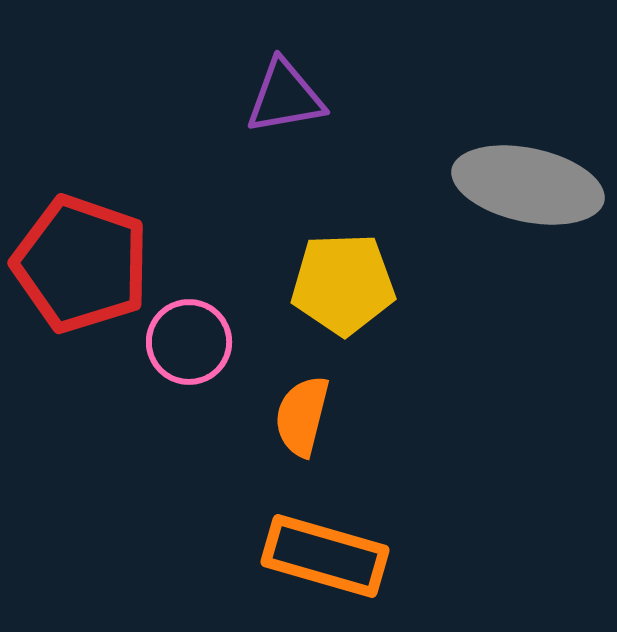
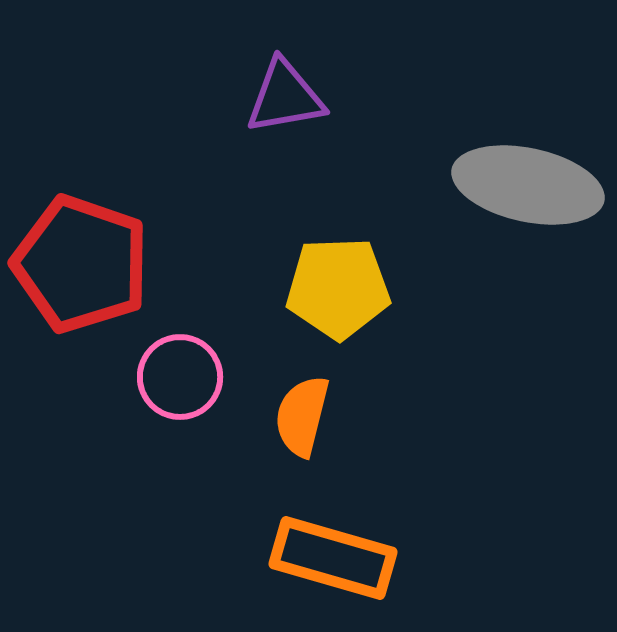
yellow pentagon: moved 5 px left, 4 px down
pink circle: moved 9 px left, 35 px down
orange rectangle: moved 8 px right, 2 px down
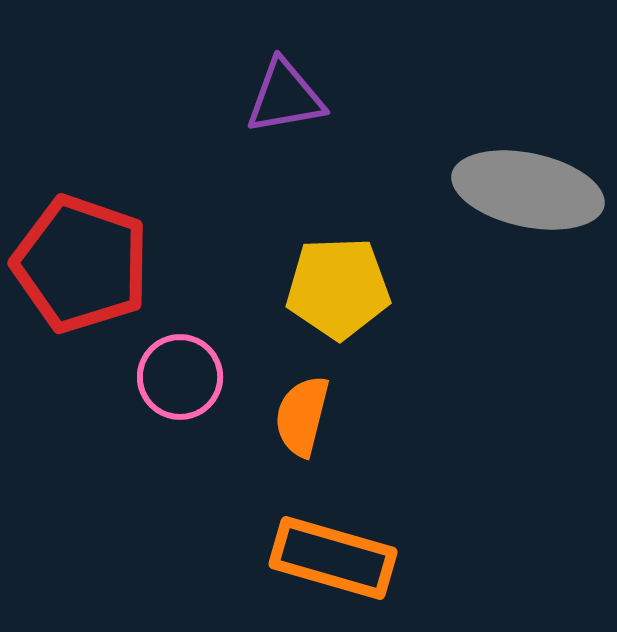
gray ellipse: moved 5 px down
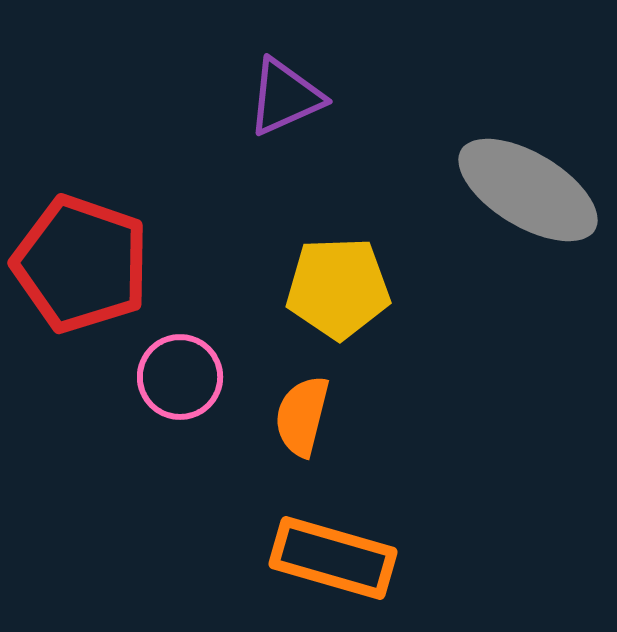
purple triangle: rotated 14 degrees counterclockwise
gray ellipse: rotated 19 degrees clockwise
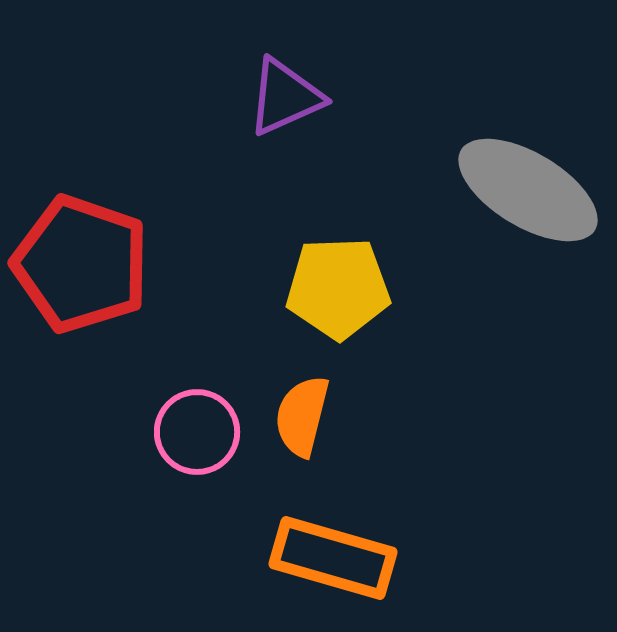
pink circle: moved 17 px right, 55 px down
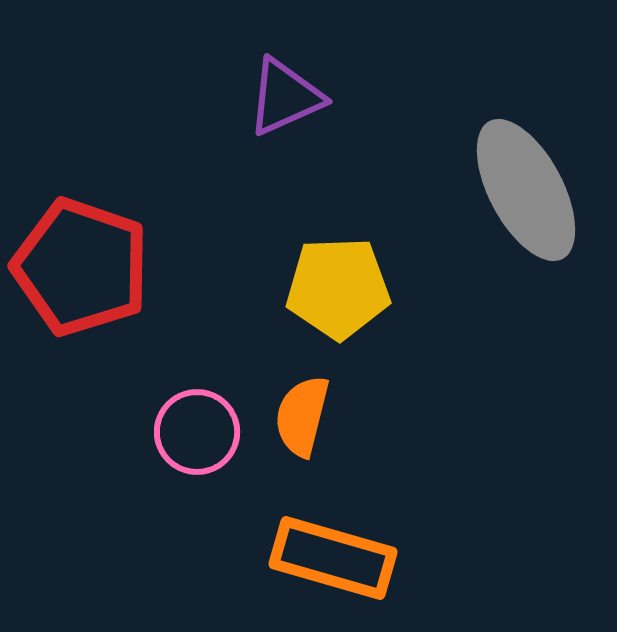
gray ellipse: moved 2 px left; rotated 31 degrees clockwise
red pentagon: moved 3 px down
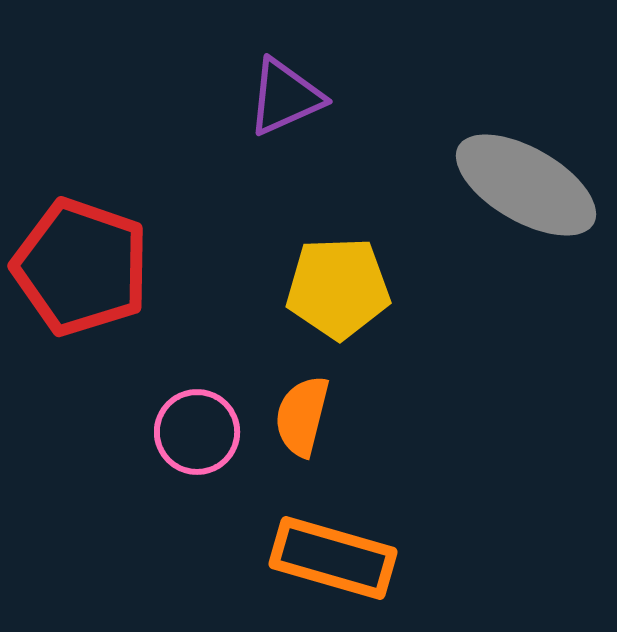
gray ellipse: moved 5 px up; rotated 32 degrees counterclockwise
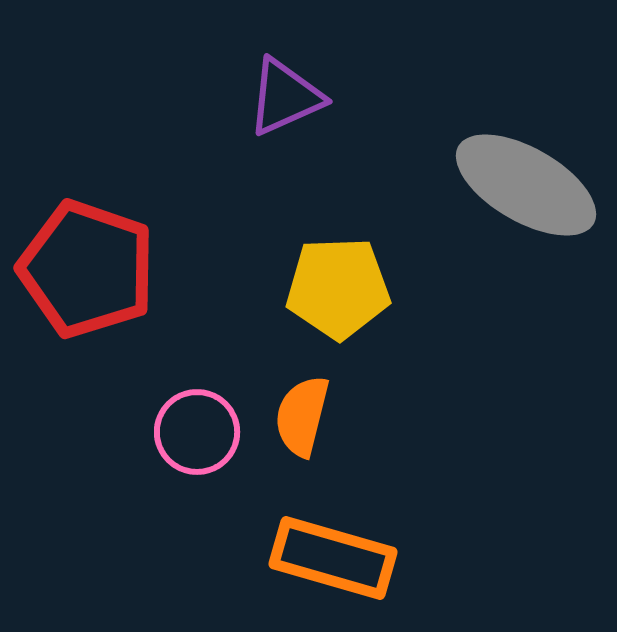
red pentagon: moved 6 px right, 2 px down
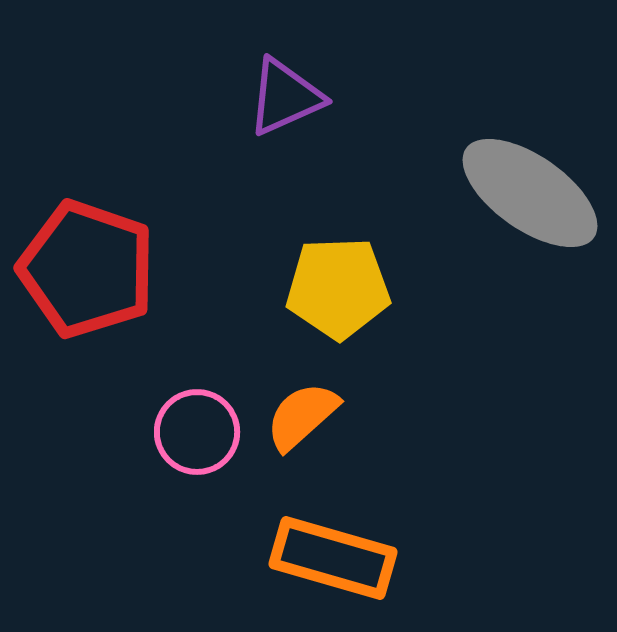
gray ellipse: moved 4 px right, 8 px down; rotated 5 degrees clockwise
orange semicircle: rotated 34 degrees clockwise
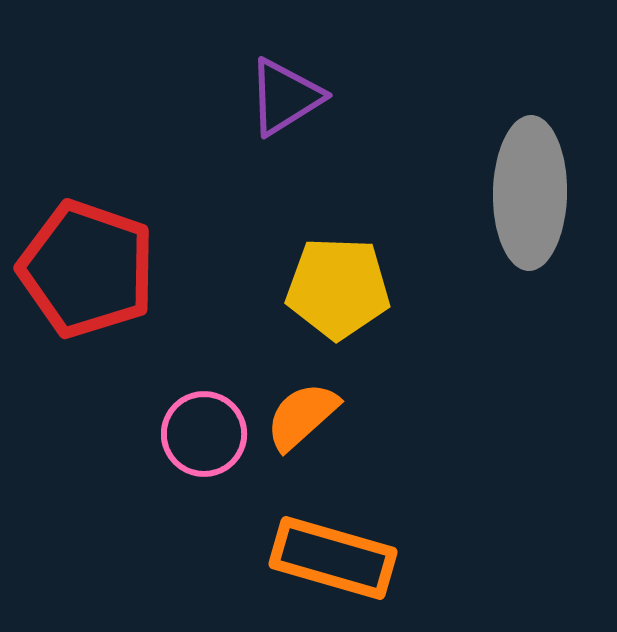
purple triangle: rotated 8 degrees counterclockwise
gray ellipse: rotated 56 degrees clockwise
yellow pentagon: rotated 4 degrees clockwise
pink circle: moved 7 px right, 2 px down
